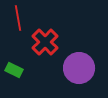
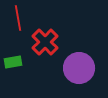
green rectangle: moved 1 px left, 8 px up; rotated 36 degrees counterclockwise
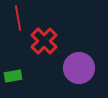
red cross: moved 1 px left, 1 px up
green rectangle: moved 14 px down
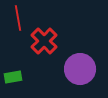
purple circle: moved 1 px right, 1 px down
green rectangle: moved 1 px down
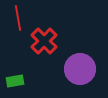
green rectangle: moved 2 px right, 4 px down
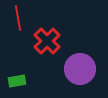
red cross: moved 3 px right
green rectangle: moved 2 px right
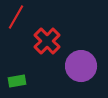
red line: moved 2 px left, 1 px up; rotated 40 degrees clockwise
purple circle: moved 1 px right, 3 px up
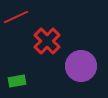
red line: rotated 35 degrees clockwise
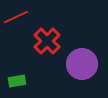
purple circle: moved 1 px right, 2 px up
